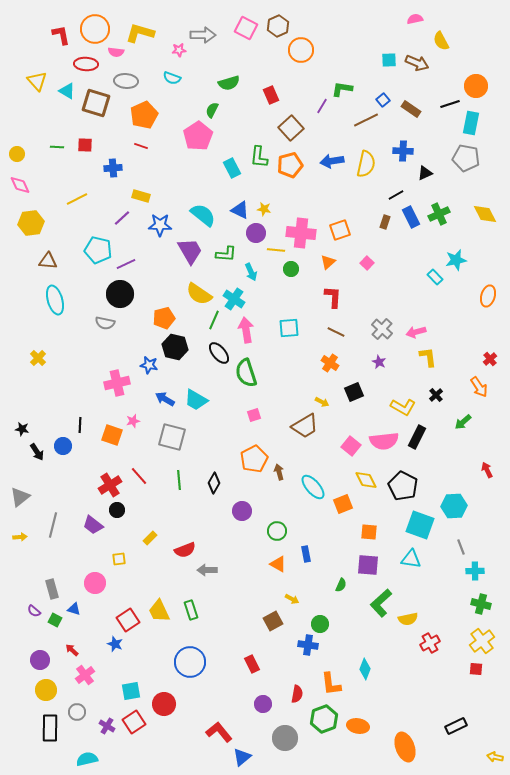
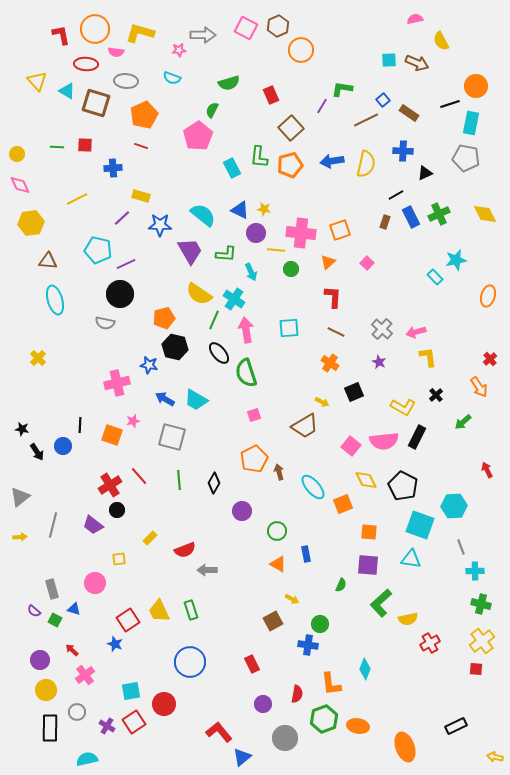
brown rectangle at (411, 109): moved 2 px left, 4 px down
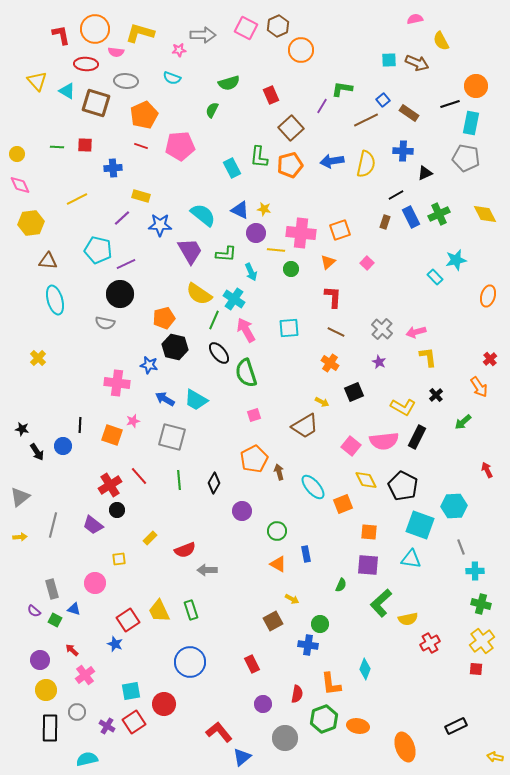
pink pentagon at (198, 136): moved 18 px left, 10 px down; rotated 28 degrees clockwise
pink arrow at (246, 330): rotated 20 degrees counterclockwise
pink cross at (117, 383): rotated 20 degrees clockwise
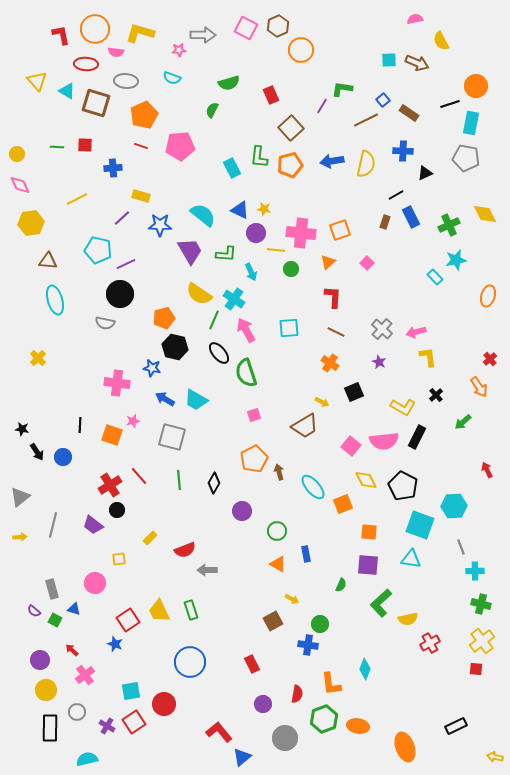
green cross at (439, 214): moved 10 px right, 11 px down
blue star at (149, 365): moved 3 px right, 3 px down
blue circle at (63, 446): moved 11 px down
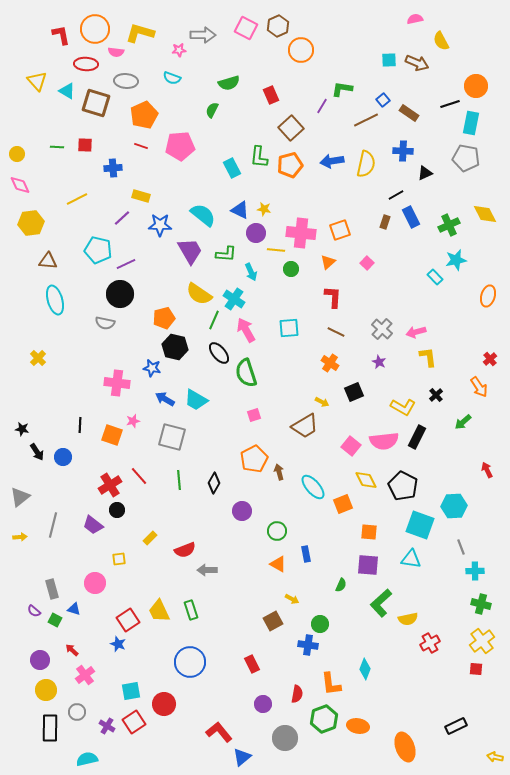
blue star at (115, 644): moved 3 px right
